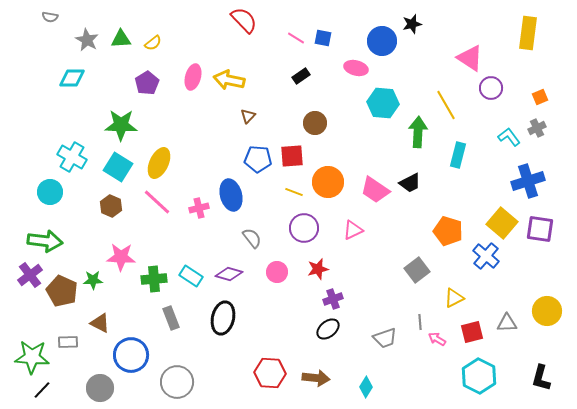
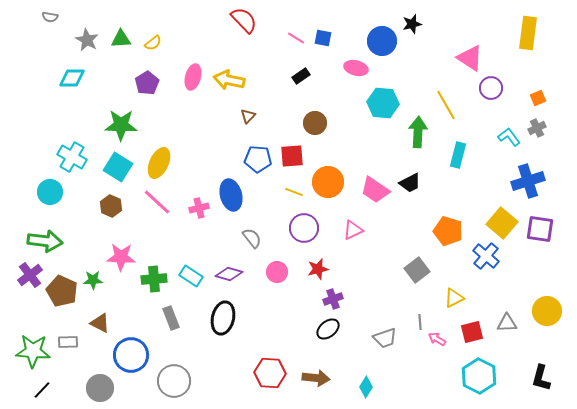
orange square at (540, 97): moved 2 px left, 1 px down
green star at (32, 357): moved 1 px right, 6 px up
gray circle at (177, 382): moved 3 px left, 1 px up
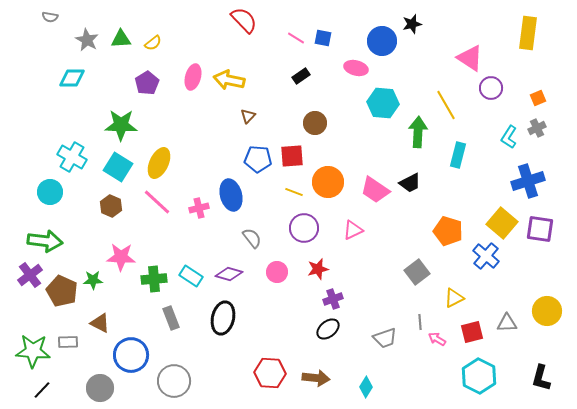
cyan L-shape at (509, 137): rotated 110 degrees counterclockwise
gray square at (417, 270): moved 2 px down
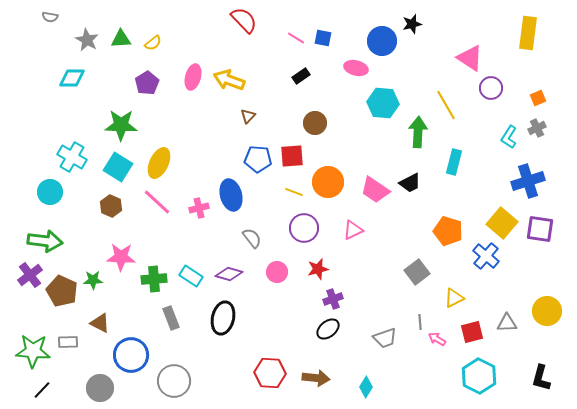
yellow arrow at (229, 80): rotated 8 degrees clockwise
cyan rectangle at (458, 155): moved 4 px left, 7 px down
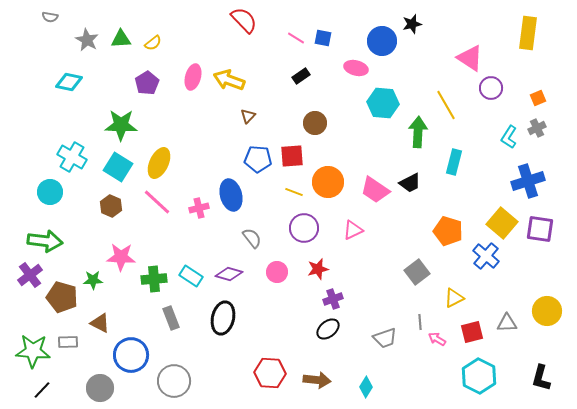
cyan diamond at (72, 78): moved 3 px left, 4 px down; rotated 12 degrees clockwise
brown pentagon at (62, 291): moved 6 px down; rotated 8 degrees counterclockwise
brown arrow at (316, 378): moved 1 px right, 2 px down
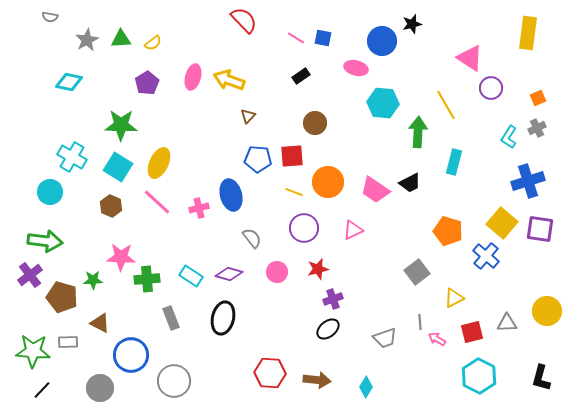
gray star at (87, 40): rotated 15 degrees clockwise
green cross at (154, 279): moved 7 px left
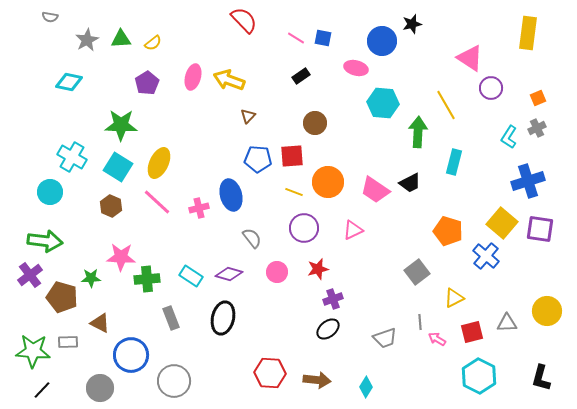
green star at (93, 280): moved 2 px left, 2 px up
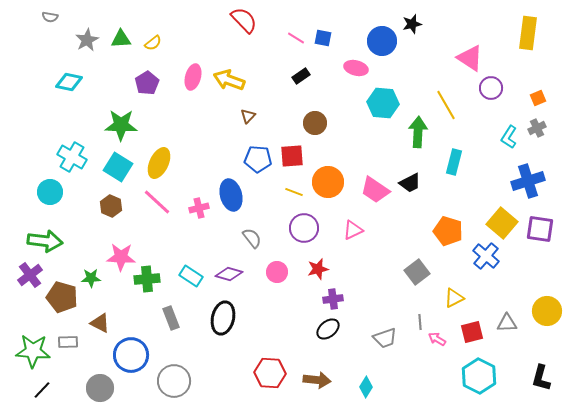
purple cross at (333, 299): rotated 12 degrees clockwise
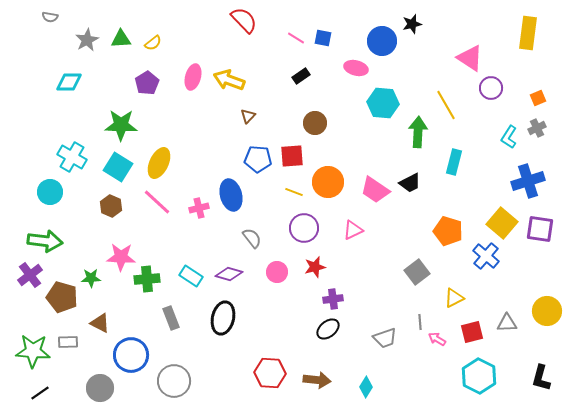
cyan diamond at (69, 82): rotated 12 degrees counterclockwise
red star at (318, 269): moved 3 px left, 2 px up
black line at (42, 390): moved 2 px left, 3 px down; rotated 12 degrees clockwise
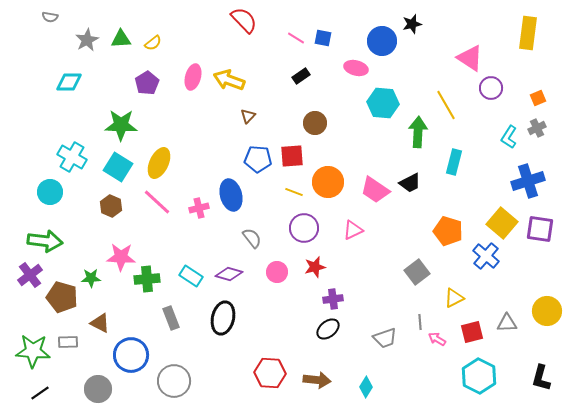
gray circle at (100, 388): moved 2 px left, 1 px down
